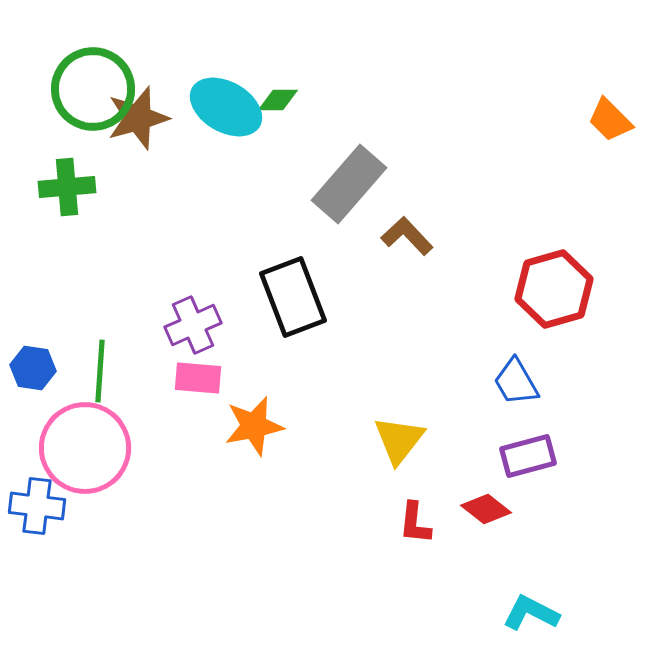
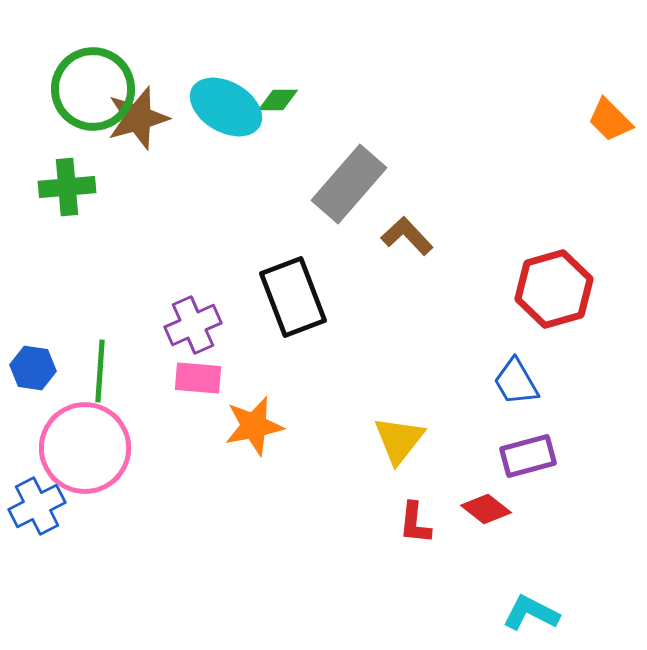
blue cross: rotated 34 degrees counterclockwise
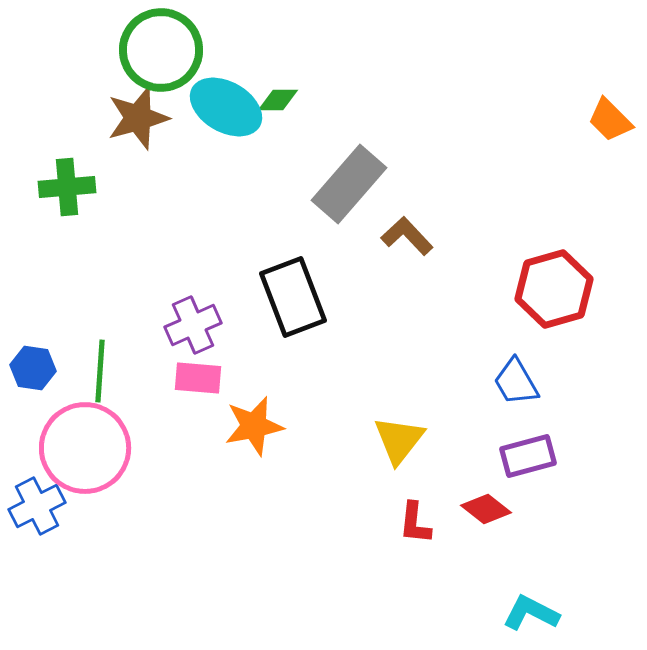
green circle: moved 68 px right, 39 px up
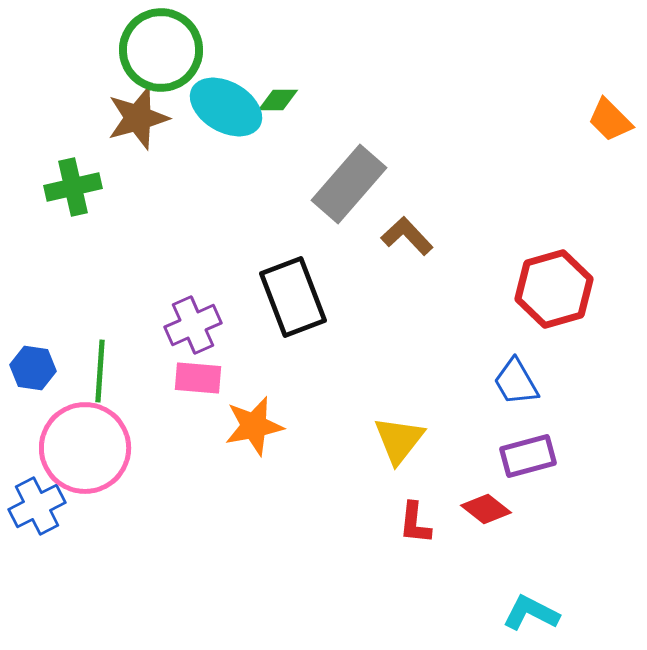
green cross: moved 6 px right; rotated 8 degrees counterclockwise
